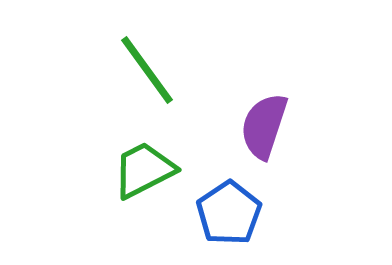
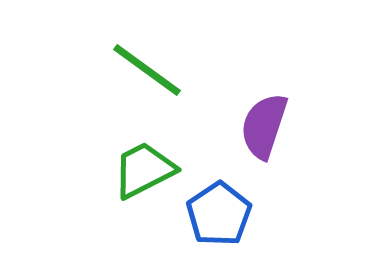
green line: rotated 18 degrees counterclockwise
blue pentagon: moved 10 px left, 1 px down
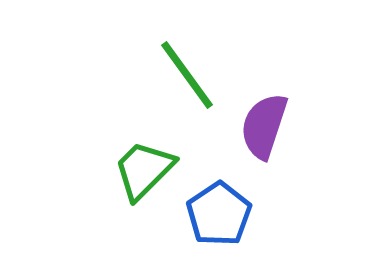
green line: moved 40 px right, 5 px down; rotated 18 degrees clockwise
green trapezoid: rotated 18 degrees counterclockwise
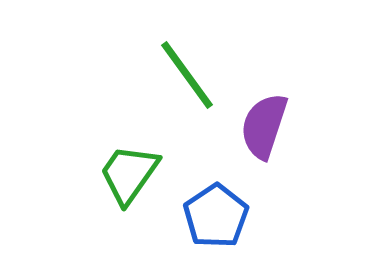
green trapezoid: moved 15 px left, 4 px down; rotated 10 degrees counterclockwise
blue pentagon: moved 3 px left, 2 px down
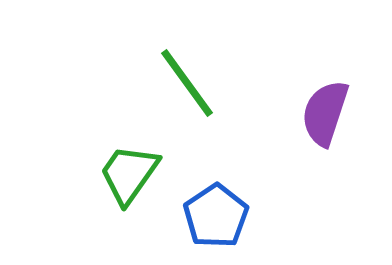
green line: moved 8 px down
purple semicircle: moved 61 px right, 13 px up
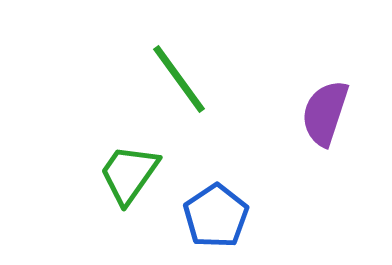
green line: moved 8 px left, 4 px up
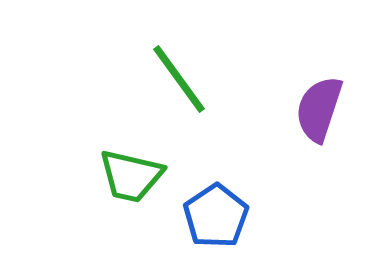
purple semicircle: moved 6 px left, 4 px up
green trapezoid: moved 2 px right, 2 px down; rotated 112 degrees counterclockwise
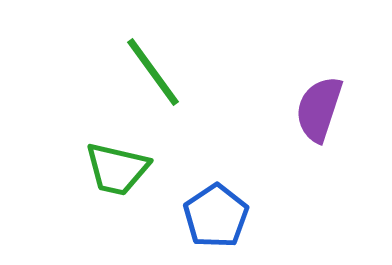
green line: moved 26 px left, 7 px up
green trapezoid: moved 14 px left, 7 px up
